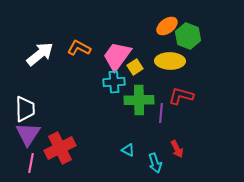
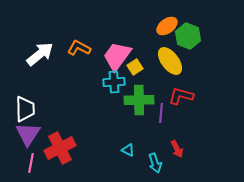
yellow ellipse: rotated 52 degrees clockwise
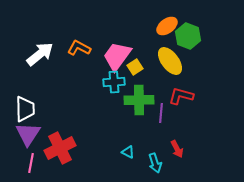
cyan triangle: moved 2 px down
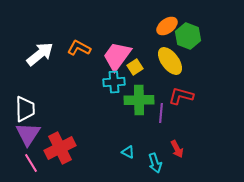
pink line: rotated 42 degrees counterclockwise
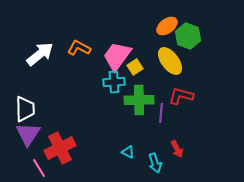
pink line: moved 8 px right, 5 px down
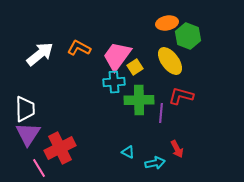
orange ellipse: moved 3 px up; rotated 25 degrees clockwise
cyan arrow: rotated 84 degrees counterclockwise
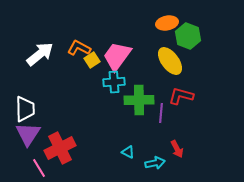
yellow square: moved 43 px left, 7 px up
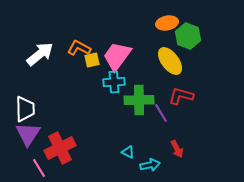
yellow square: rotated 21 degrees clockwise
purple line: rotated 36 degrees counterclockwise
cyan arrow: moved 5 px left, 2 px down
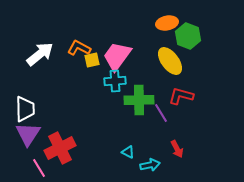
cyan cross: moved 1 px right, 1 px up
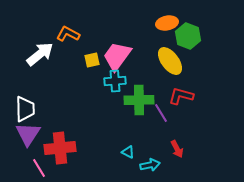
orange L-shape: moved 11 px left, 14 px up
red cross: rotated 20 degrees clockwise
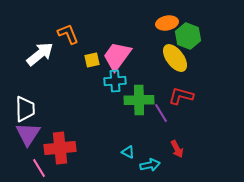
orange L-shape: rotated 40 degrees clockwise
yellow ellipse: moved 5 px right, 3 px up
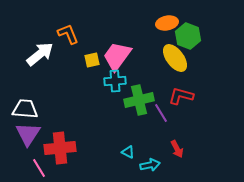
green cross: rotated 12 degrees counterclockwise
white trapezoid: rotated 84 degrees counterclockwise
